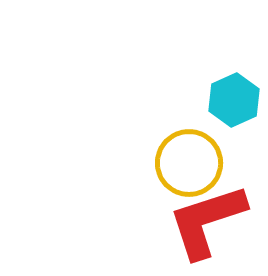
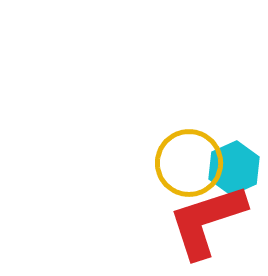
cyan hexagon: moved 68 px down
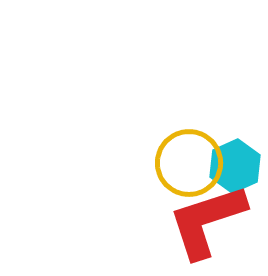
cyan hexagon: moved 1 px right, 2 px up
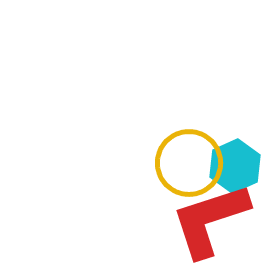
red L-shape: moved 3 px right, 1 px up
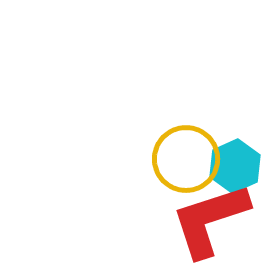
yellow circle: moved 3 px left, 4 px up
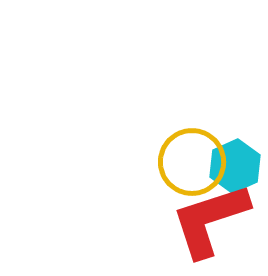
yellow circle: moved 6 px right, 3 px down
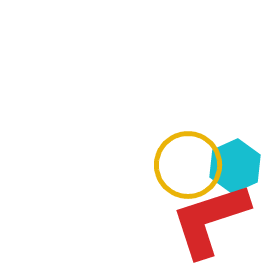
yellow circle: moved 4 px left, 3 px down
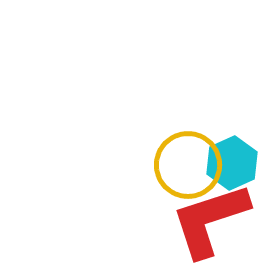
cyan hexagon: moved 3 px left, 3 px up
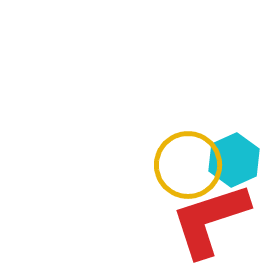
cyan hexagon: moved 2 px right, 3 px up
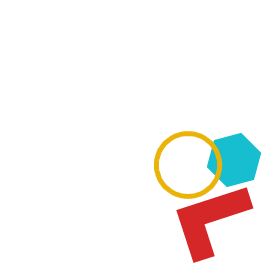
cyan hexagon: rotated 9 degrees clockwise
